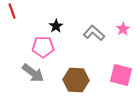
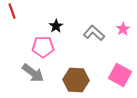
pink square: moved 1 px left; rotated 15 degrees clockwise
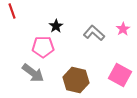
brown hexagon: rotated 10 degrees clockwise
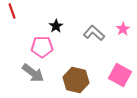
pink pentagon: moved 1 px left
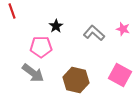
pink star: rotated 24 degrees counterclockwise
pink pentagon: moved 1 px left
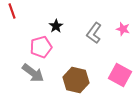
gray L-shape: rotated 95 degrees counterclockwise
pink pentagon: rotated 15 degrees counterclockwise
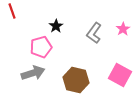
pink star: rotated 24 degrees clockwise
gray arrow: rotated 55 degrees counterclockwise
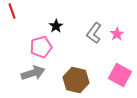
pink star: moved 6 px left, 5 px down
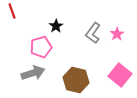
gray L-shape: moved 1 px left
pink square: rotated 10 degrees clockwise
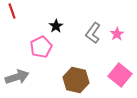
pink pentagon: rotated 10 degrees counterclockwise
gray arrow: moved 16 px left, 4 px down
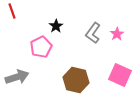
pink square: rotated 15 degrees counterclockwise
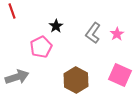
brown hexagon: rotated 15 degrees clockwise
